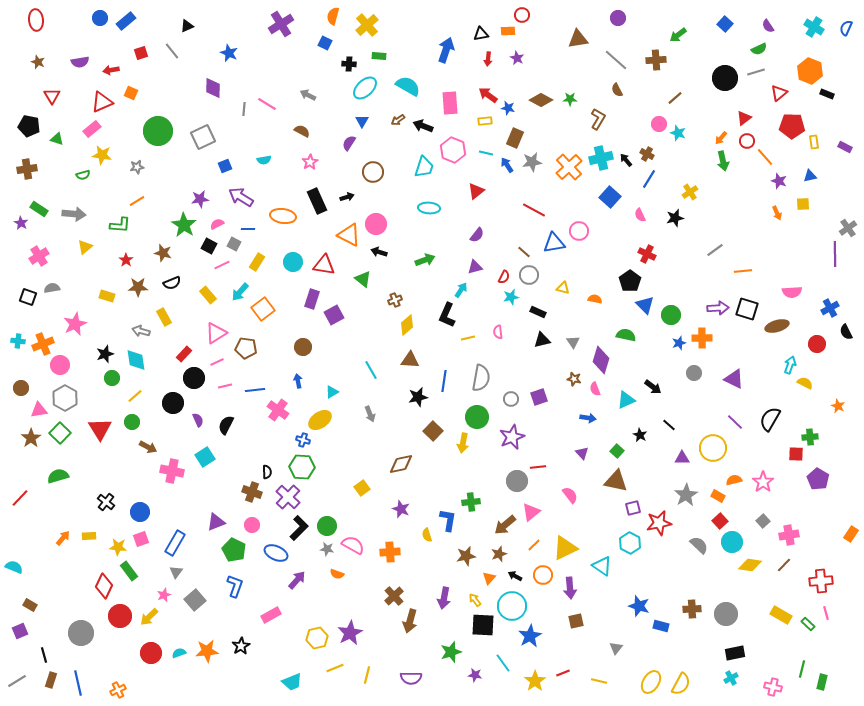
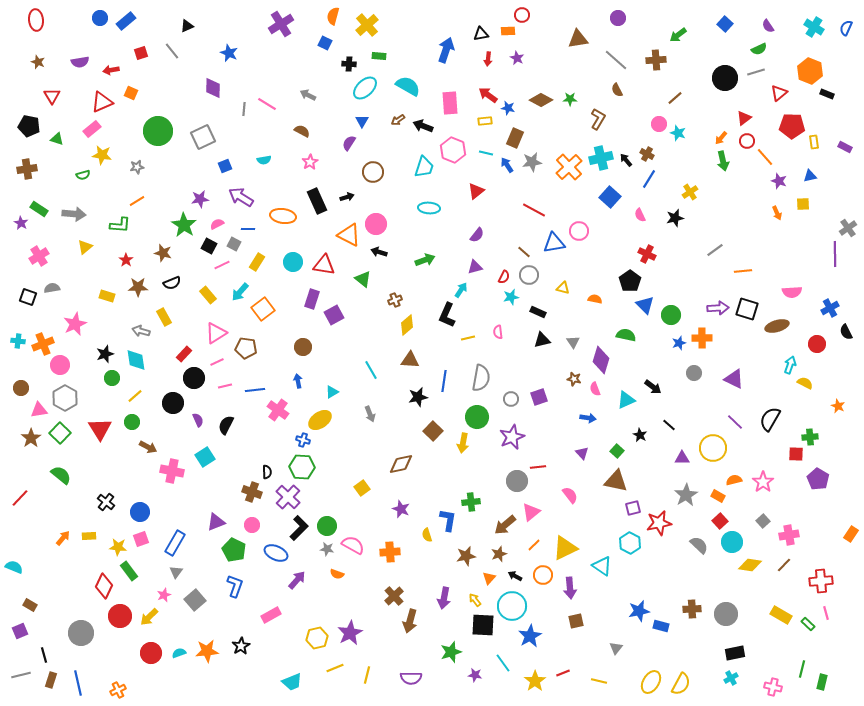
green semicircle at (58, 476): moved 3 px right, 1 px up; rotated 55 degrees clockwise
blue star at (639, 606): moved 5 px down; rotated 30 degrees counterclockwise
gray line at (17, 681): moved 4 px right, 6 px up; rotated 18 degrees clockwise
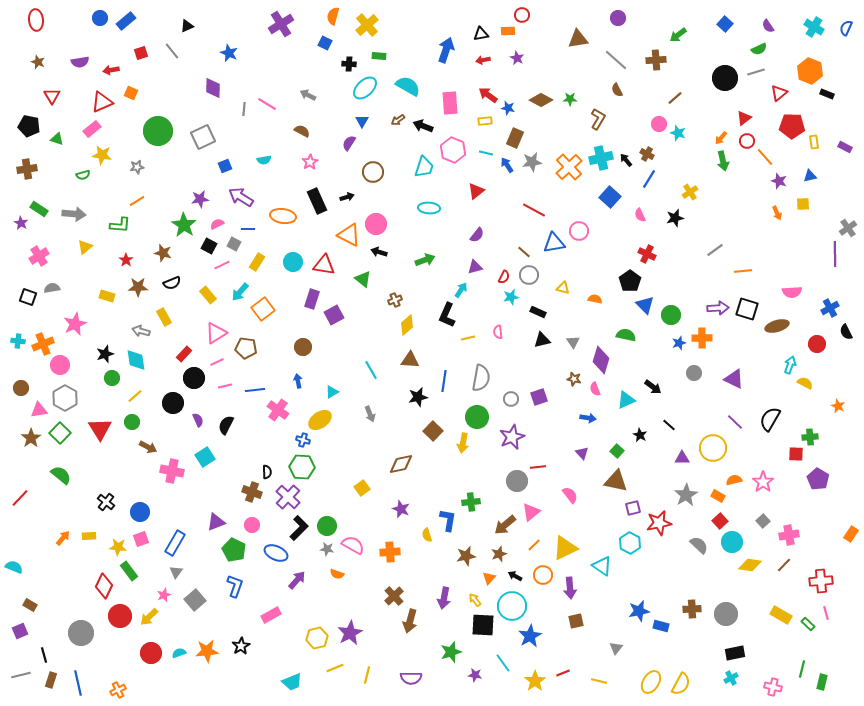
red arrow at (488, 59): moved 5 px left, 1 px down; rotated 72 degrees clockwise
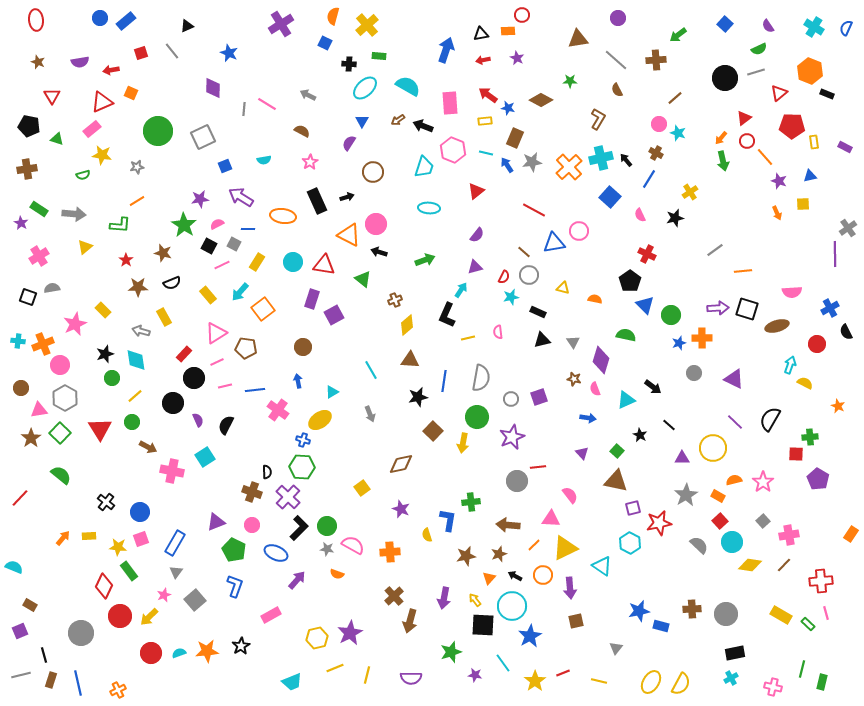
green star at (570, 99): moved 18 px up
brown cross at (647, 154): moved 9 px right, 1 px up
yellow rectangle at (107, 296): moved 4 px left, 14 px down; rotated 28 degrees clockwise
pink triangle at (531, 512): moved 20 px right, 7 px down; rotated 42 degrees clockwise
brown arrow at (505, 525): moved 3 px right; rotated 45 degrees clockwise
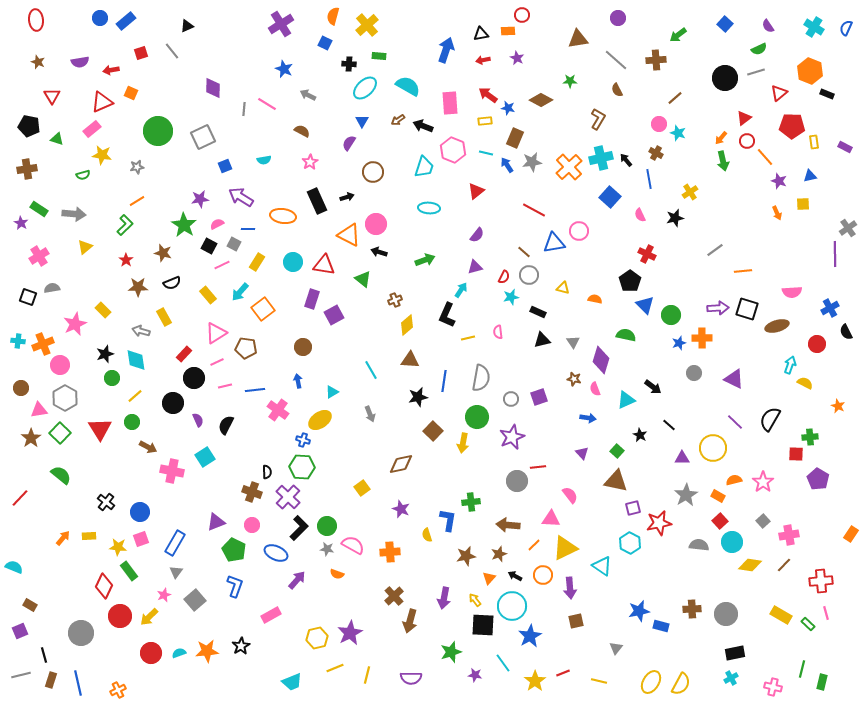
blue star at (229, 53): moved 55 px right, 16 px down
blue line at (649, 179): rotated 42 degrees counterclockwise
green L-shape at (120, 225): moved 5 px right; rotated 50 degrees counterclockwise
gray semicircle at (699, 545): rotated 36 degrees counterclockwise
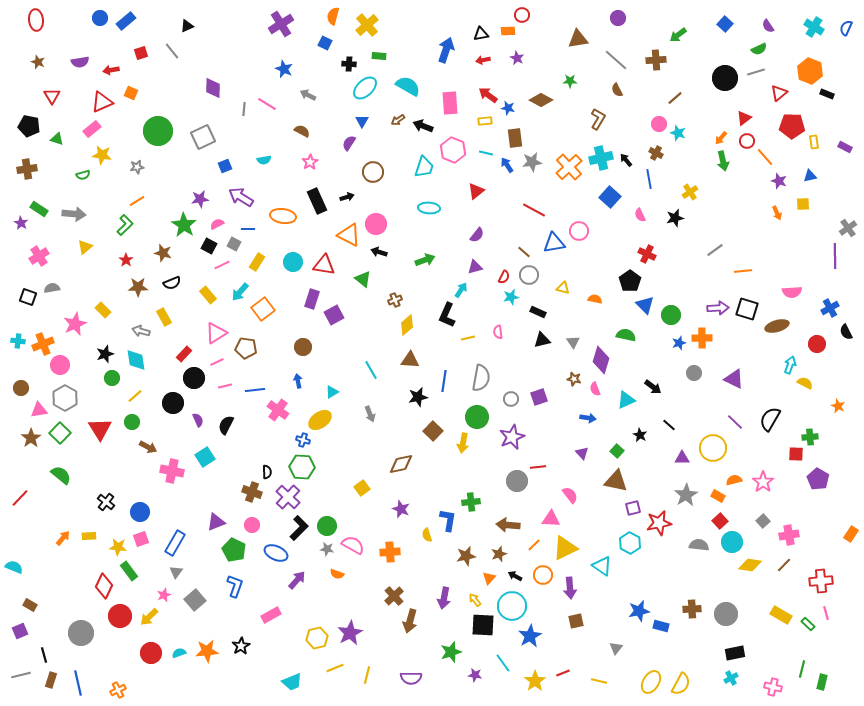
brown rectangle at (515, 138): rotated 30 degrees counterclockwise
purple line at (835, 254): moved 2 px down
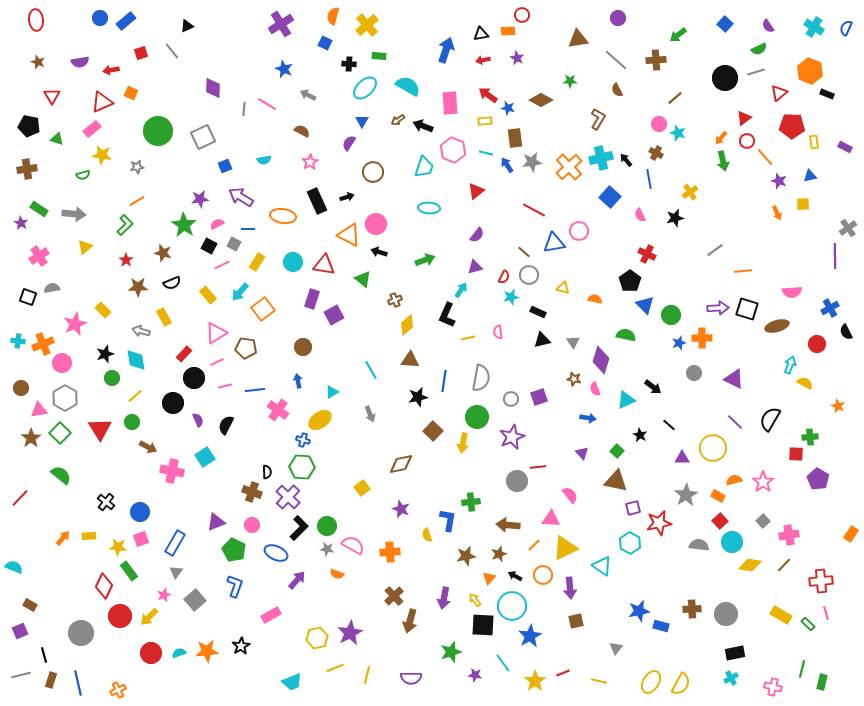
pink circle at (60, 365): moved 2 px right, 2 px up
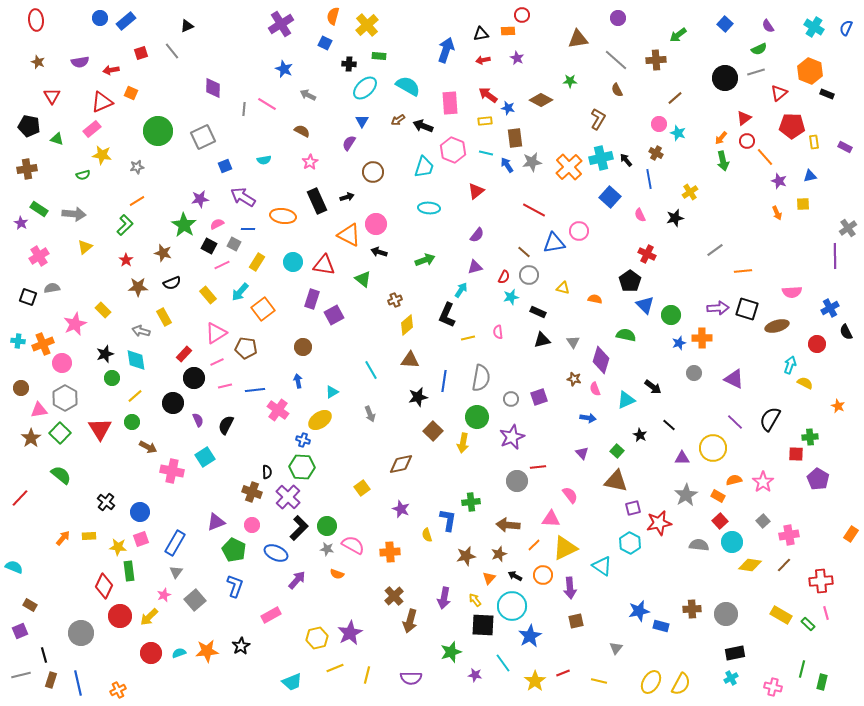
purple arrow at (241, 197): moved 2 px right
green rectangle at (129, 571): rotated 30 degrees clockwise
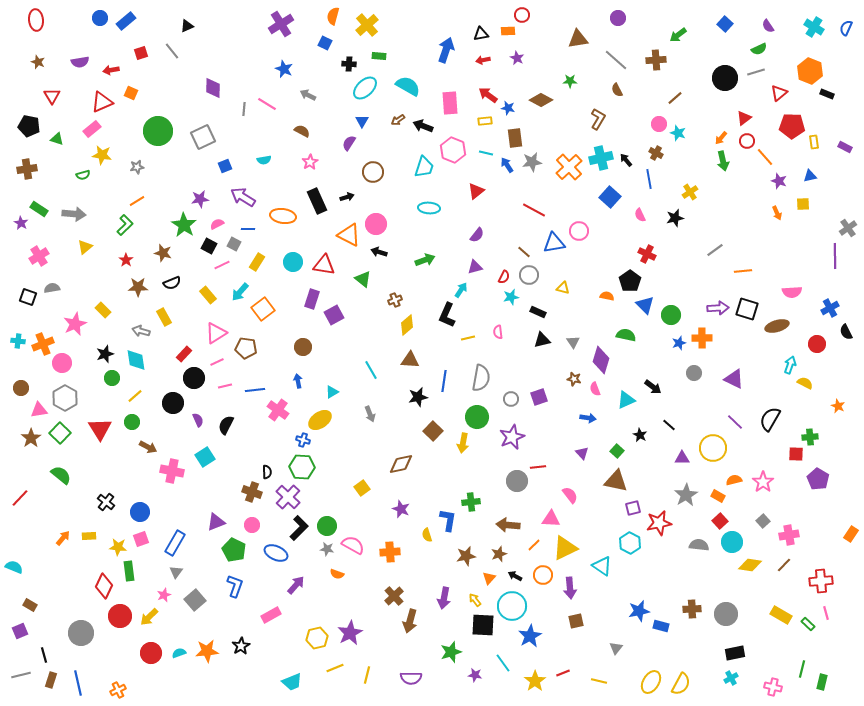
orange semicircle at (595, 299): moved 12 px right, 3 px up
purple arrow at (297, 580): moved 1 px left, 5 px down
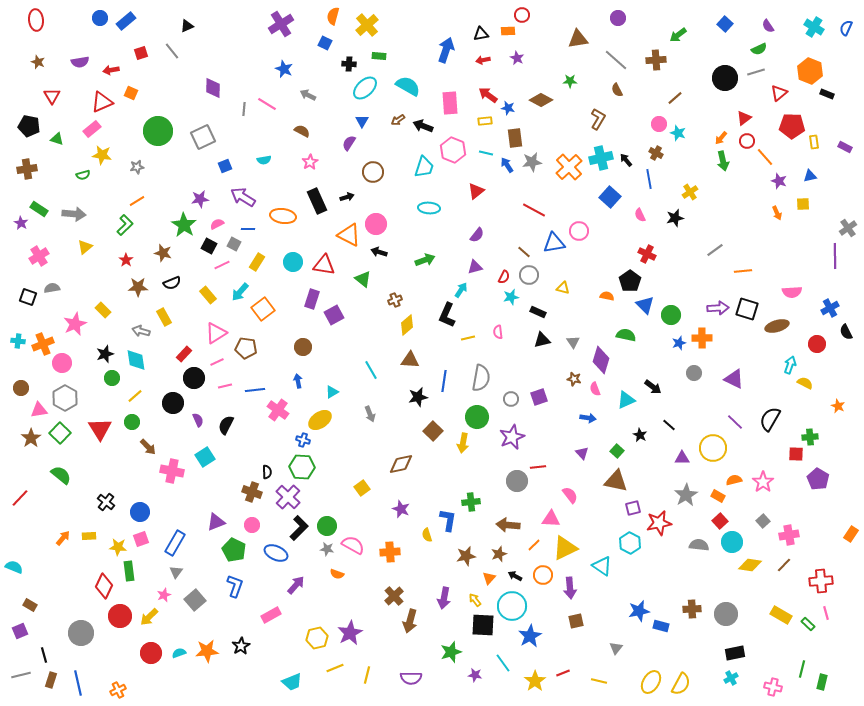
brown arrow at (148, 447): rotated 18 degrees clockwise
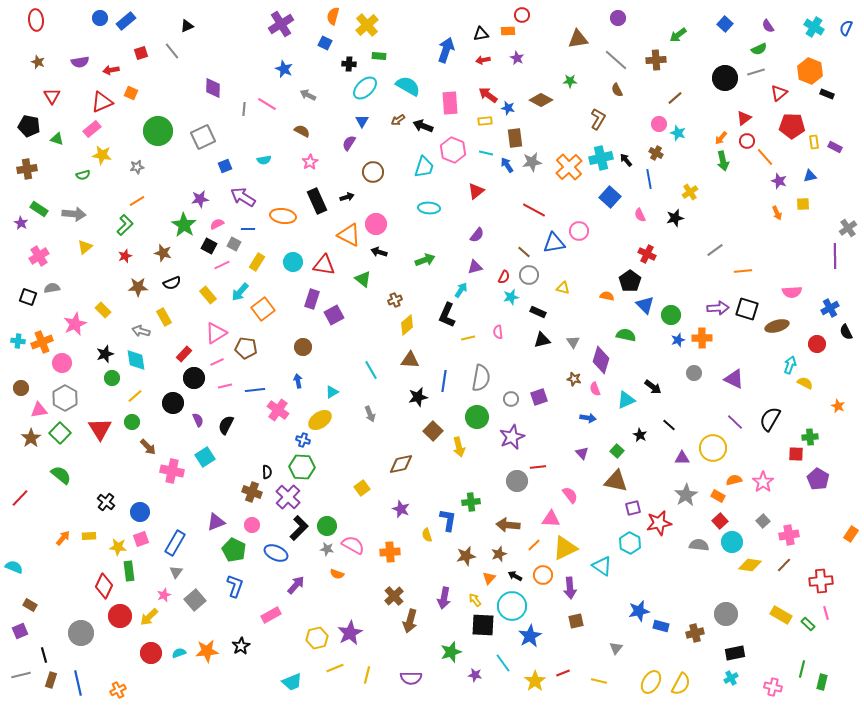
purple rectangle at (845, 147): moved 10 px left
red star at (126, 260): moved 1 px left, 4 px up; rotated 16 degrees clockwise
blue star at (679, 343): moved 1 px left, 3 px up
orange cross at (43, 344): moved 1 px left, 2 px up
yellow arrow at (463, 443): moved 4 px left, 4 px down; rotated 24 degrees counterclockwise
brown cross at (692, 609): moved 3 px right, 24 px down; rotated 12 degrees counterclockwise
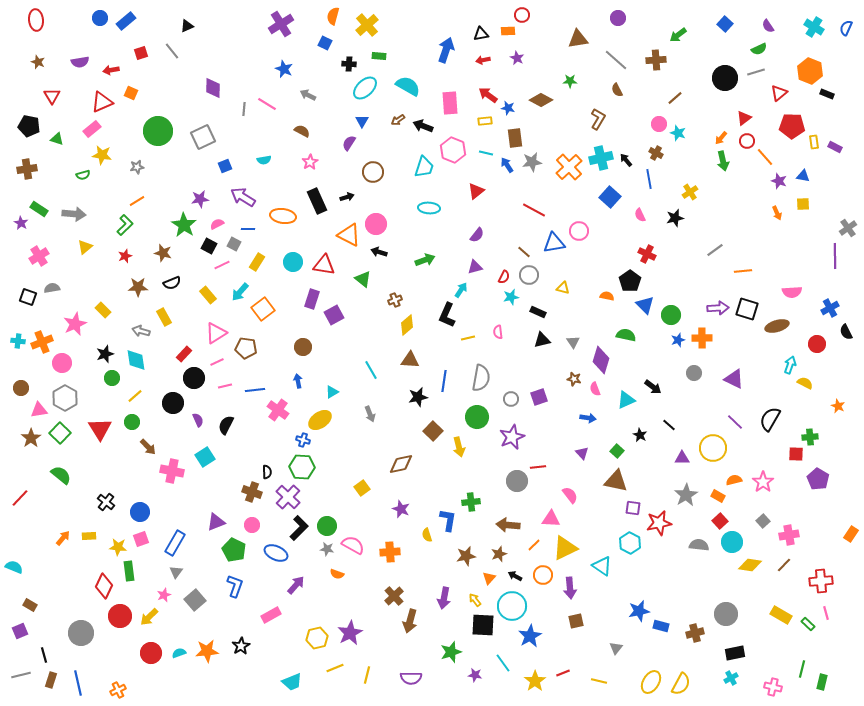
blue triangle at (810, 176): moved 7 px left; rotated 24 degrees clockwise
purple square at (633, 508): rotated 21 degrees clockwise
